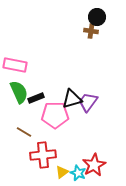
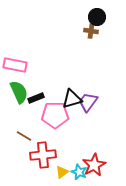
brown line: moved 4 px down
cyan star: moved 1 px right, 1 px up
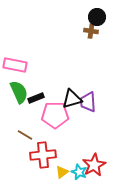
purple trapezoid: rotated 40 degrees counterclockwise
brown line: moved 1 px right, 1 px up
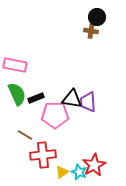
green semicircle: moved 2 px left, 2 px down
black triangle: rotated 25 degrees clockwise
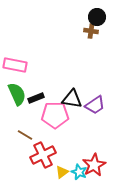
purple trapezoid: moved 7 px right, 3 px down; rotated 120 degrees counterclockwise
red cross: rotated 20 degrees counterclockwise
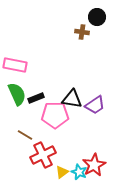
brown cross: moved 9 px left, 1 px down
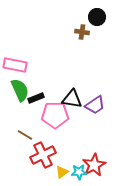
green semicircle: moved 3 px right, 4 px up
cyan star: rotated 28 degrees counterclockwise
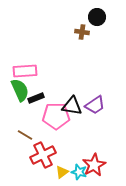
pink rectangle: moved 10 px right, 6 px down; rotated 15 degrees counterclockwise
black triangle: moved 7 px down
pink pentagon: moved 1 px right, 1 px down
cyan star: rotated 21 degrees clockwise
